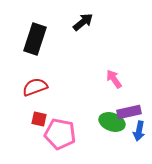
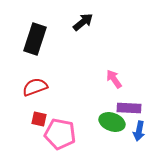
purple rectangle: moved 4 px up; rotated 15 degrees clockwise
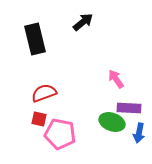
black rectangle: rotated 32 degrees counterclockwise
pink arrow: moved 2 px right
red semicircle: moved 9 px right, 6 px down
blue arrow: moved 2 px down
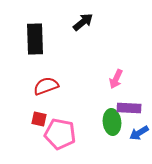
black rectangle: rotated 12 degrees clockwise
pink arrow: rotated 120 degrees counterclockwise
red semicircle: moved 2 px right, 7 px up
green ellipse: rotated 65 degrees clockwise
blue arrow: rotated 48 degrees clockwise
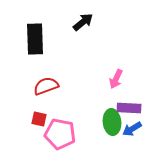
blue arrow: moved 7 px left, 4 px up
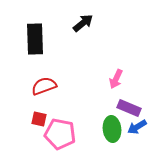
black arrow: moved 1 px down
red semicircle: moved 2 px left
purple rectangle: rotated 20 degrees clockwise
green ellipse: moved 7 px down
blue arrow: moved 5 px right, 2 px up
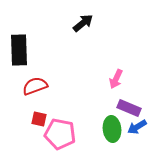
black rectangle: moved 16 px left, 11 px down
red semicircle: moved 9 px left
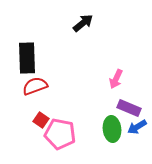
black rectangle: moved 8 px right, 8 px down
red square: moved 2 px right, 1 px down; rotated 21 degrees clockwise
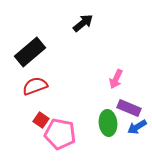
black rectangle: moved 3 px right, 6 px up; rotated 52 degrees clockwise
green ellipse: moved 4 px left, 6 px up
